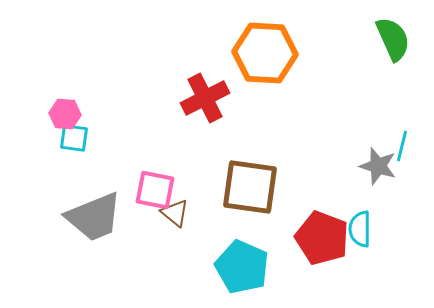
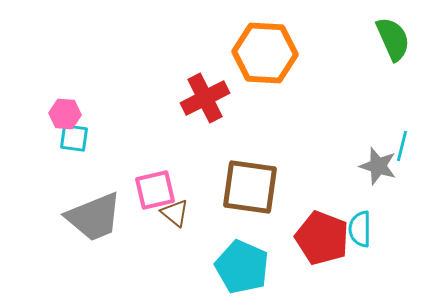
pink square: rotated 24 degrees counterclockwise
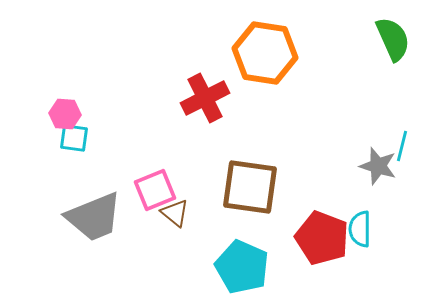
orange hexagon: rotated 6 degrees clockwise
pink square: rotated 9 degrees counterclockwise
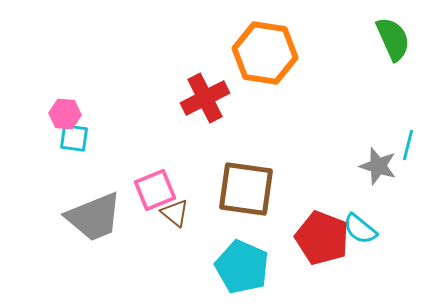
cyan line: moved 6 px right, 1 px up
brown square: moved 4 px left, 2 px down
cyan semicircle: rotated 51 degrees counterclockwise
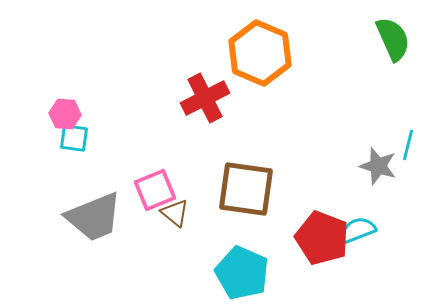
orange hexagon: moved 5 px left; rotated 14 degrees clockwise
cyan semicircle: moved 2 px left, 1 px down; rotated 120 degrees clockwise
cyan pentagon: moved 6 px down
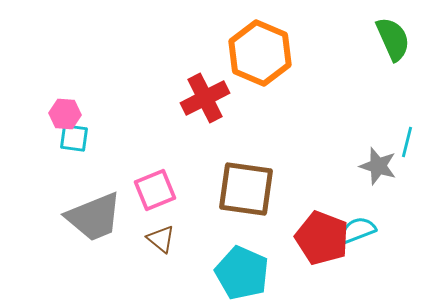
cyan line: moved 1 px left, 3 px up
brown triangle: moved 14 px left, 26 px down
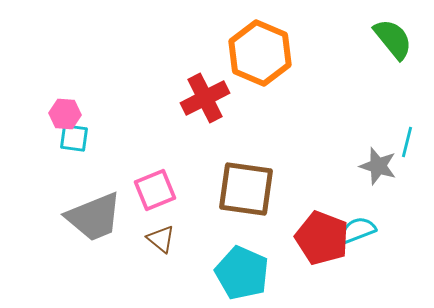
green semicircle: rotated 15 degrees counterclockwise
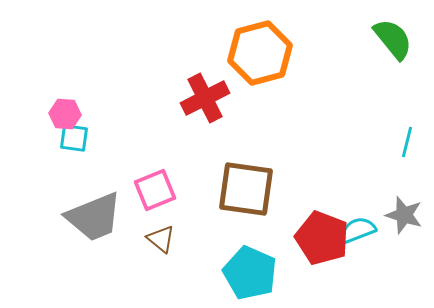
orange hexagon: rotated 22 degrees clockwise
gray star: moved 26 px right, 49 px down
cyan pentagon: moved 8 px right
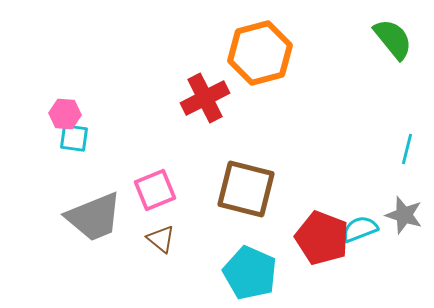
cyan line: moved 7 px down
brown square: rotated 6 degrees clockwise
cyan semicircle: moved 2 px right, 1 px up
